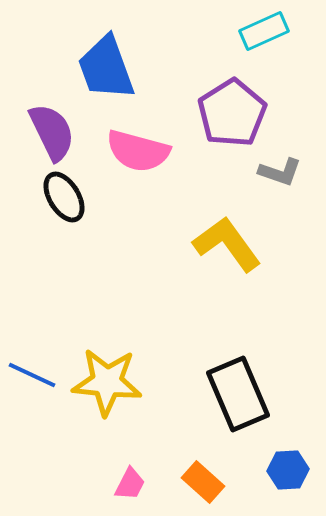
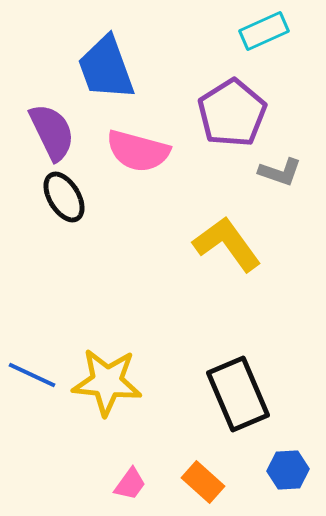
pink trapezoid: rotated 9 degrees clockwise
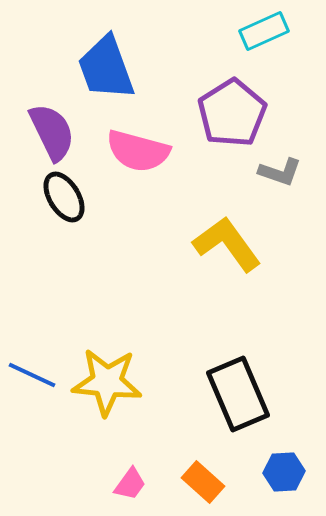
blue hexagon: moved 4 px left, 2 px down
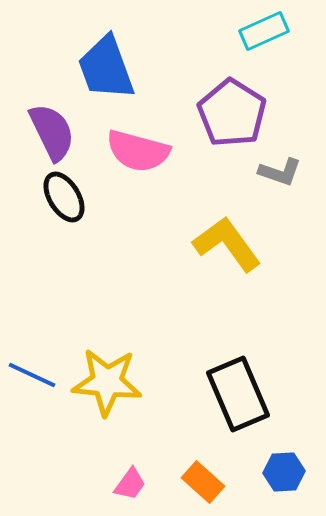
purple pentagon: rotated 8 degrees counterclockwise
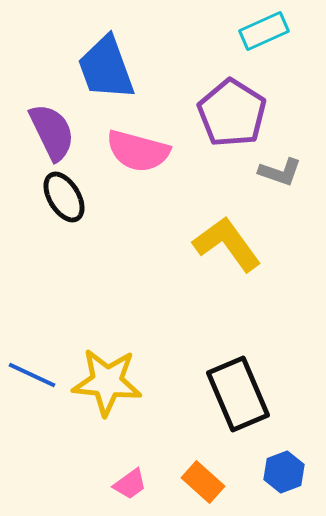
blue hexagon: rotated 18 degrees counterclockwise
pink trapezoid: rotated 18 degrees clockwise
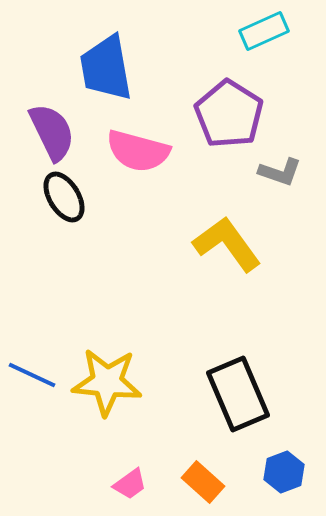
blue trapezoid: rotated 10 degrees clockwise
purple pentagon: moved 3 px left, 1 px down
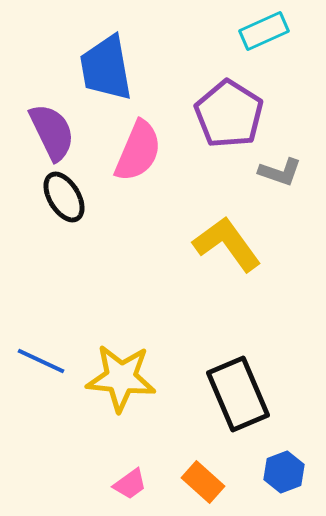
pink semicircle: rotated 82 degrees counterclockwise
blue line: moved 9 px right, 14 px up
yellow star: moved 14 px right, 4 px up
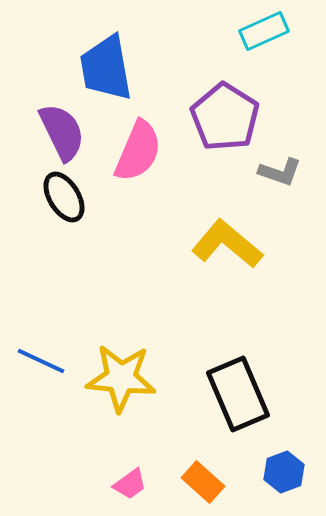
purple pentagon: moved 4 px left, 3 px down
purple semicircle: moved 10 px right
yellow L-shape: rotated 14 degrees counterclockwise
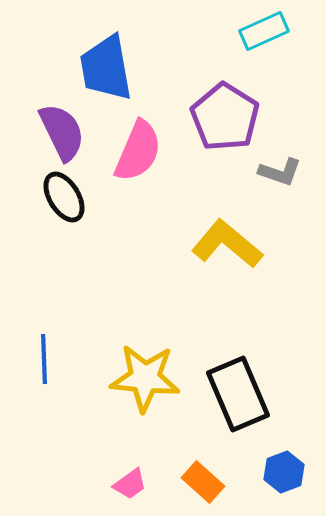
blue line: moved 3 px right, 2 px up; rotated 63 degrees clockwise
yellow star: moved 24 px right
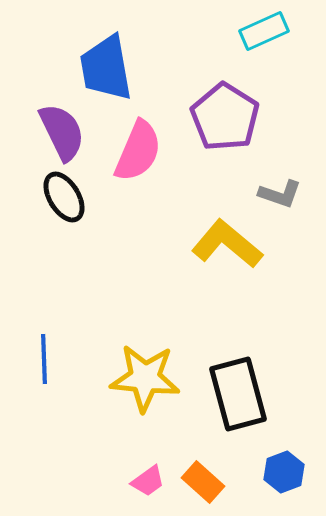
gray L-shape: moved 22 px down
black rectangle: rotated 8 degrees clockwise
pink trapezoid: moved 18 px right, 3 px up
